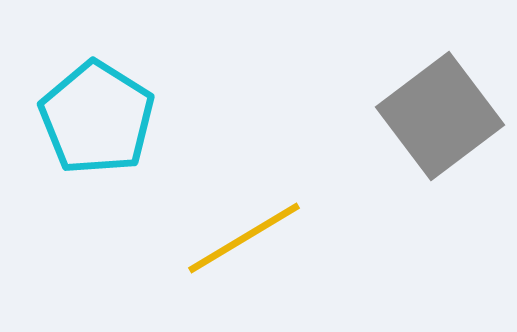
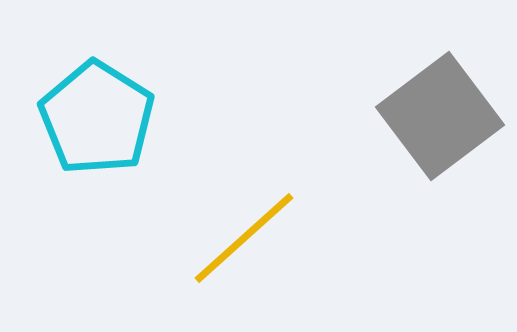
yellow line: rotated 11 degrees counterclockwise
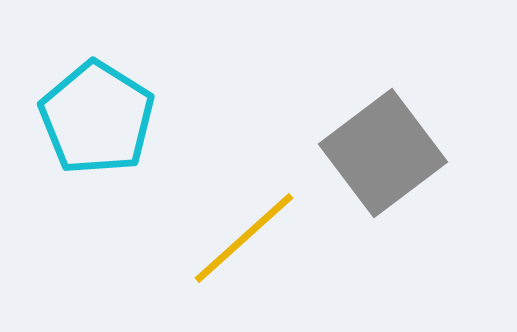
gray square: moved 57 px left, 37 px down
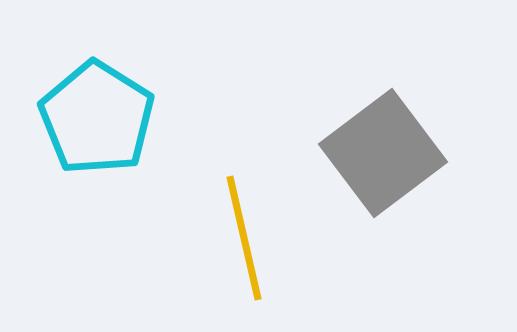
yellow line: rotated 61 degrees counterclockwise
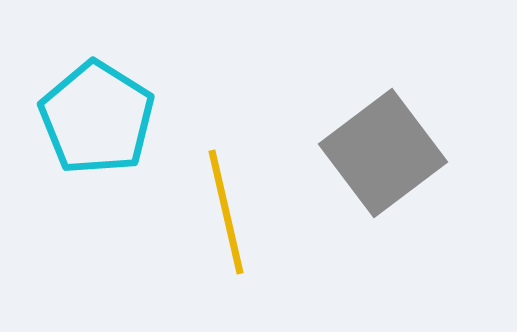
yellow line: moved 18 px left, 26 px up
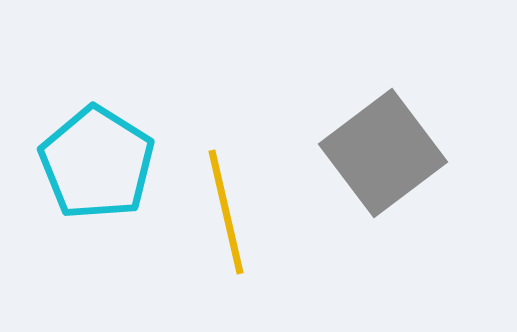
cyan pentagon: moved 45 px down
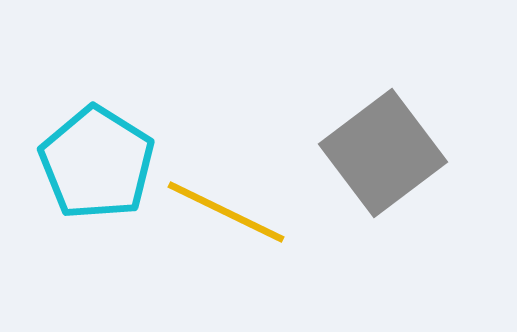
yellow line: rotated 51 degrees counterclockwise
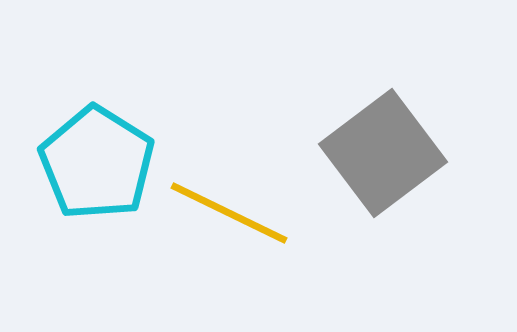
yellow line: moved 3 px right, 1 px down
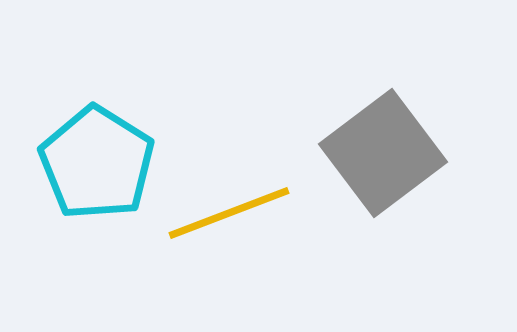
yellow line: rotated 47 degrees counterclockwise
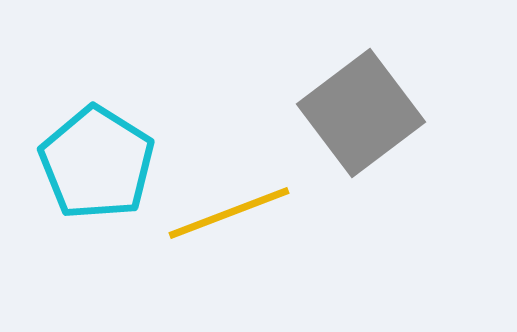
gray square: moved 22 px left, 40 px up
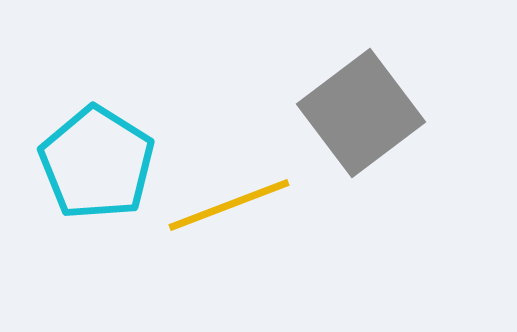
yellow line: moved 8 px up
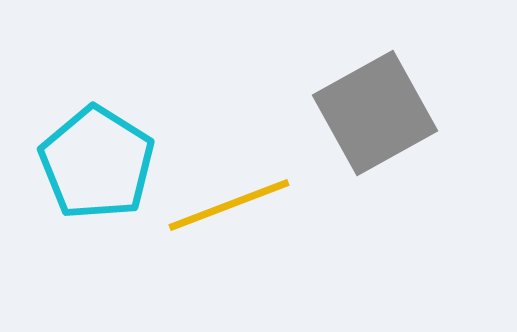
gray square: moved 14 px right; rotated 8 degrees clockwise
